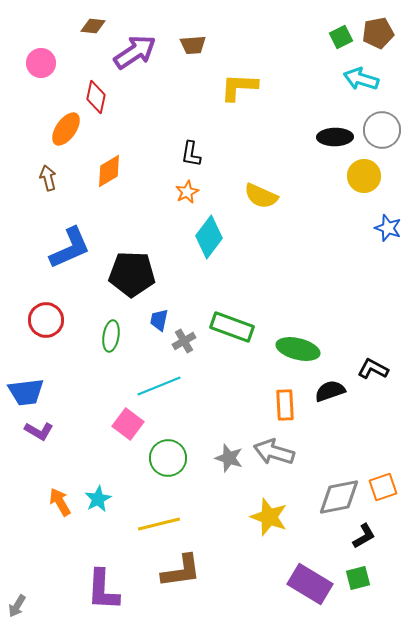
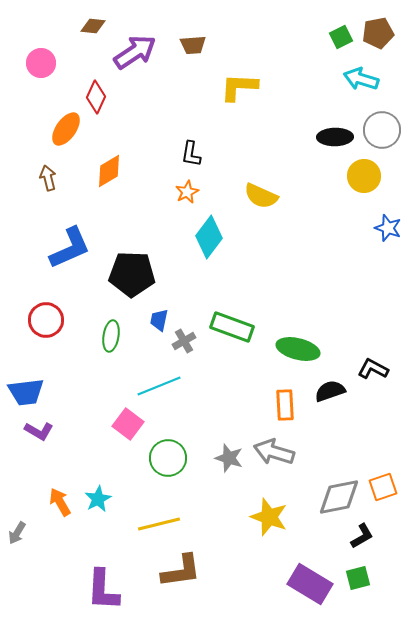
red diamond at (96, 97): rotated 12 degrees clockwise
black L-shape at (364, 536): moved 2 px left
gray arrow at (17, 606): moved 73 px up
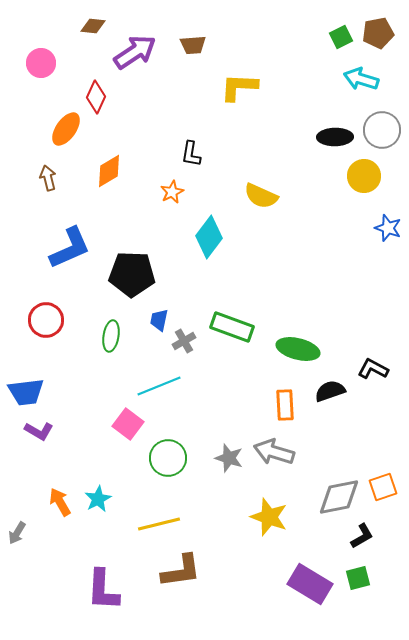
orange star at (187, 192): moved 15 px left
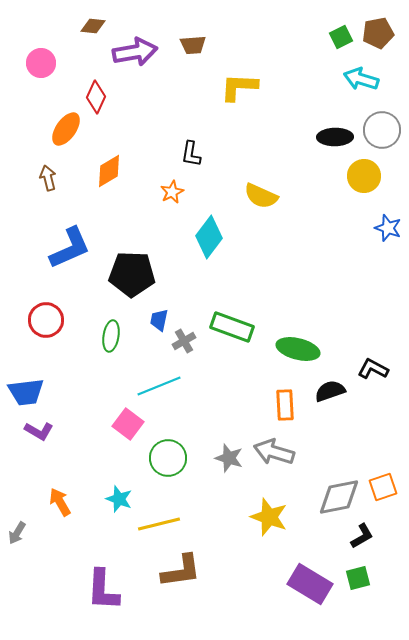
purple arrow at (135, 52): rotated 24 degrees clockwise
cyan star at (98, 499): moved 21 px right; rotated 24 degrees counterclockwise
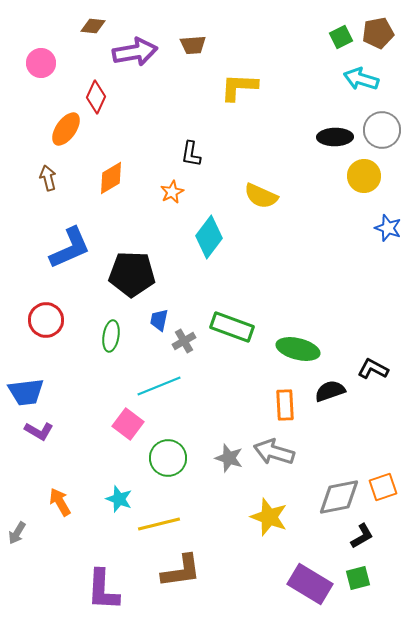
orange diamond at (109, 171): moved 2 px right, 7 px down
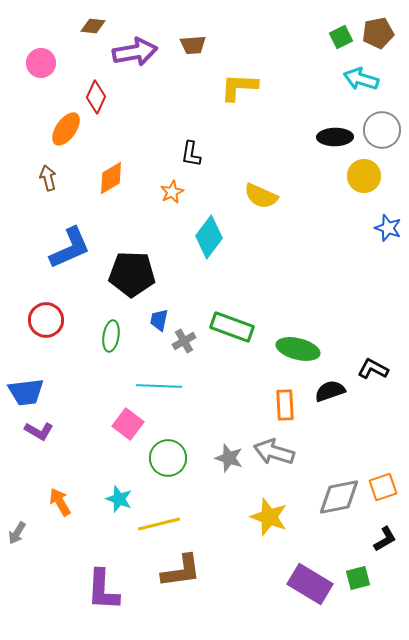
cyan line at (159, 386): rotated 24 degrees clockwise
black L-shape at (362, 536): moved 23 px right, 3 px down
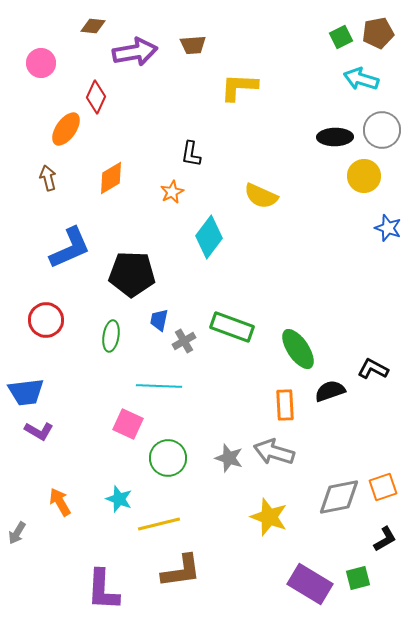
green ellipse at (298, 349): rotated 42 degrees clockwise
pink square at (128, 424): rotated 12 degrees counterclockwise
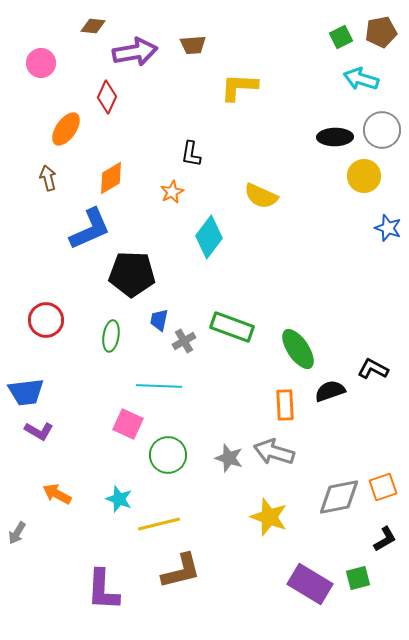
brown pentagon at (378, 33): moved 3 px right, 1 px up
red diamond at (96, 97): moved 11 px right
blue L-shape at (70, 248): moved 20 px right, 19 px up
green circle at (168, 458): moved 3 px up
orange arrow at (60, 502): moved 3 px left, 8 px up; rotated 32 degrees counterclockwise
brown L-shape at (181, 571): rotated 6 degrees counterclockwise
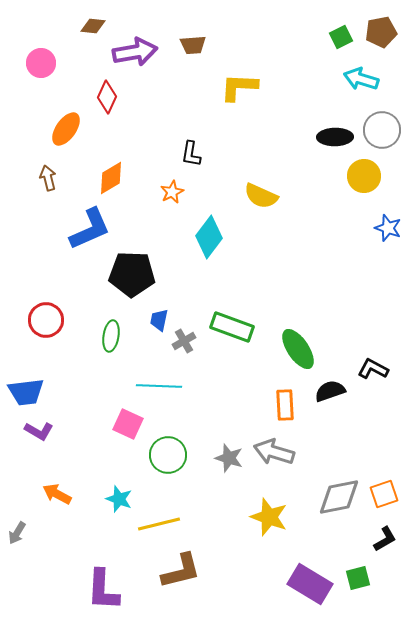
orange square at (383, 487): moved 1 px right, 7 px down
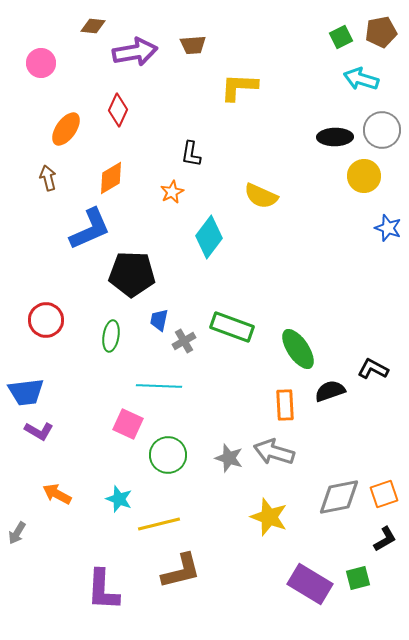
red diamond at (107, 97): moved 11 px right, 13 px down
